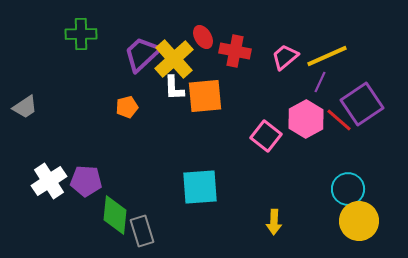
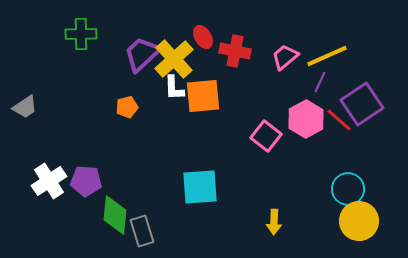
orange square: moved 2 px left
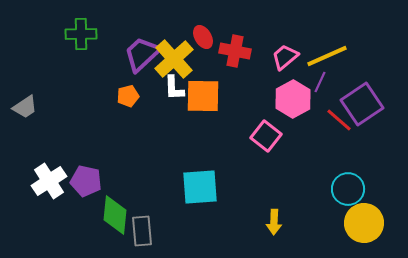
orange square: rotated 6 degrees clockwise
orange pentagon: moved 1 px right, 11 px up
pink hexagon: moved 13 px left, 20 px up
purple pentagon: rotated 8 degrees clockwise
yellow circle: moved 5 px right, 2 px down
gray rectangle: rotated 12 degrees clockwise
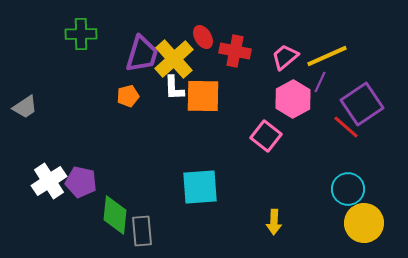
purple trapezoid: rotated 150 degrees clockwise
red line: moved 7 px right, 7 px down
purple pentagon: moved 5 px left, 1 px down
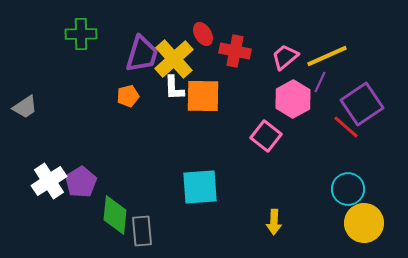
red ellipse: moved 3 px up
purple pentagon: rotated 28 degrees clockwise
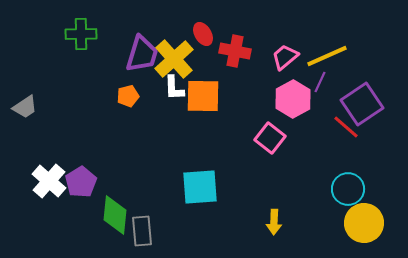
pink square: moved 4 px right, 2 px down
white cross: rotated 16 degrees counterclockwise
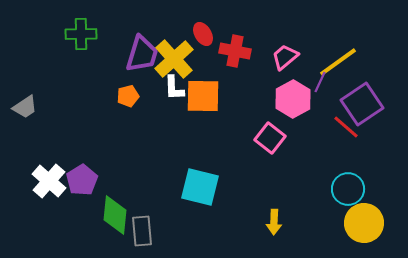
yellow line: moved 11 px right, 6 px down; rotated 12 degrees counterclockwise
purple pentagon: moved 1 px right, 2 px up
cyan square: rotated 18 degrees clockwise
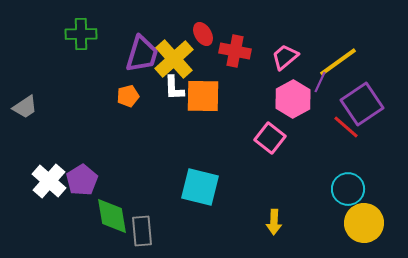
green diamond: moved 3 px left, 1 px down; rotated 15 degrees counterclockwise
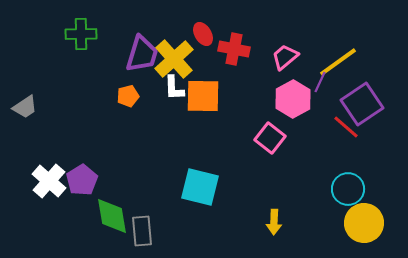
red cross: moved 1 px left, 2 px up
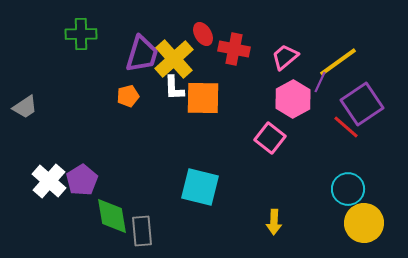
orange square: moved 2 px down
